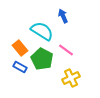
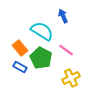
green pentagon: moved 1 px left, 1 px up
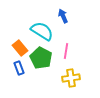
pink line: moved 1 px down; rotated 63 degrees clockwise
blue rectangle: moved 1 px left, 1 px down; rotated 40 degrees clockwise
yellow cross: rotated 18 degrees clockwise
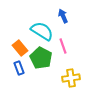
pink line: moved 3 px left, 5 px up; rotated 28 degrees counterclockwise
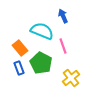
cyan semicircle: rotated 10 degrees counterclockwise
green pentagon: moved 5 px down
yellow cross: rotated 30 degrees counterclockwise
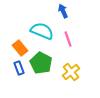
blue arrow: moved 5 px up
pink line: moved 5 px right, 7 px up
yellow cross: moved 6 px up
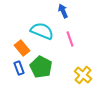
pink line: moved 2 px right
orange rectangle: moved 2 px right
green pentagon: moved 4 px down
yellow cross: moved 12 px right, 3 px down; rotated 12 degrees counterclockwise
